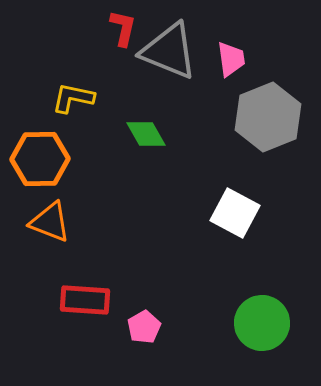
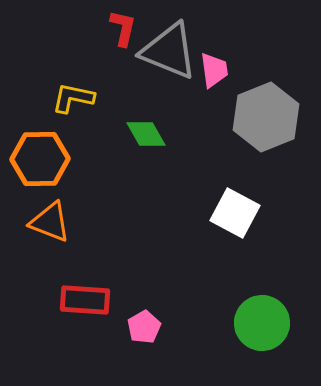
pink trapezoid: moved 17 px left, 11 px down
gray hexagon: moved 2 px left
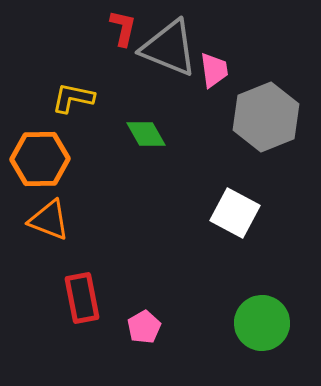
gray triangle: moved 3 px up
orange triangle: moved 1 px left, 2 px up
red rectangle: moved 3 px left, 2 px up; rotated 75 degrees clockwise
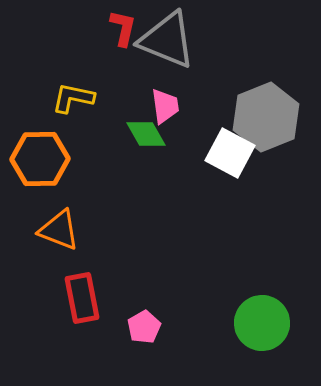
gray triangle: moved 2 px left, 8 px up
pink trapezoid: moved 49 px left, 36 px down
white square: moved 5 px left, 60 px up
orange triangle: moved 10 px right, 10 px down
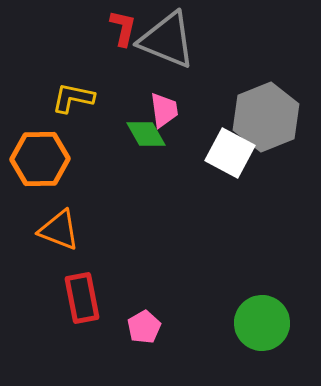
pink trapezoid: moved 1 px left, 4 px down
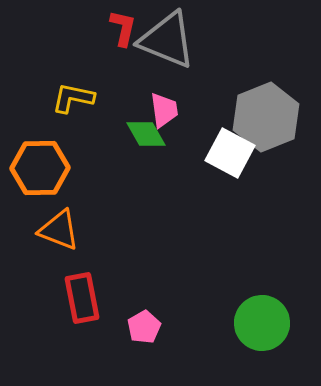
orange hexagon: moved 9 px down
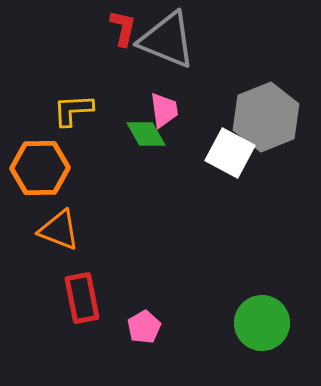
yellow L-shape: moved 12 px down; rotated 15 degrees counterclockwise
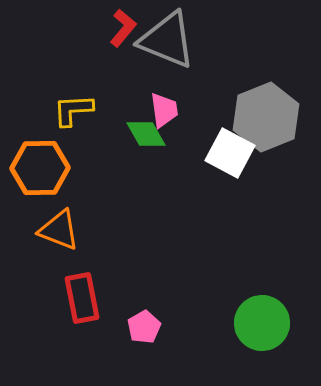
red L-shape: rotated 27 degrees clockwise
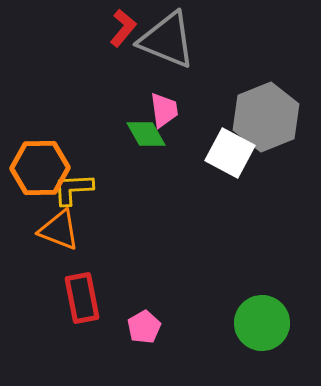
yellow L-shape: moved 79 px down
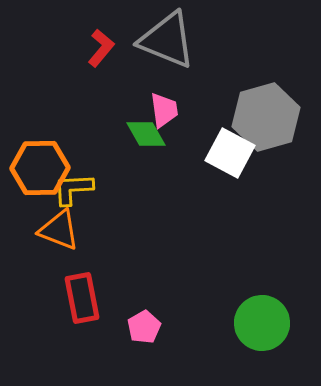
red L-shape: moved 22 px left, 20 px down
gray hexagon: rotated 6 degrees clockwise
